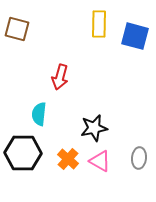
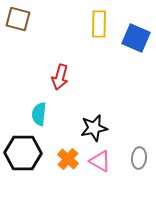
brown square: moved 1 px right, 10 px up
blue square: moved 1 px right, 2 px down; rotated 8 degrees clockwise
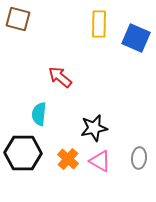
red arrow: rotated 115 degrees clockwise
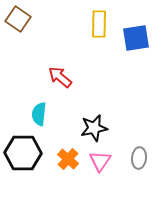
brown square: rotated 20 degrees clockwise
blue square: rotated 32 degrees counterclockwise
pink triangle: rotated 35 degrees clockwise
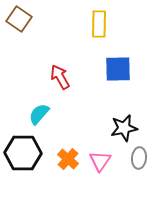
brown square: moved 1 px right
blue square: moved 18 px left, 31 px down; rotated 8 degrees clockwise
red arrow: rotated 20 degrees clockwise
cyan semicircle: rotated 35 degrees clockwise
black star: moved 30 px right
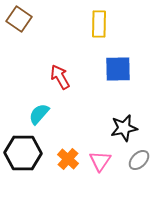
gray ellipse: moved 2 px down; rotated 40 degrees clockwise
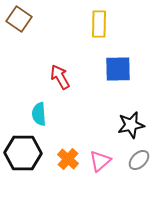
cyan semicircle: rotated 45 degrees counterclockwise
black star: moved 7 px right, 3 px up
pink triangle: rotated 15 degrees clockwise
